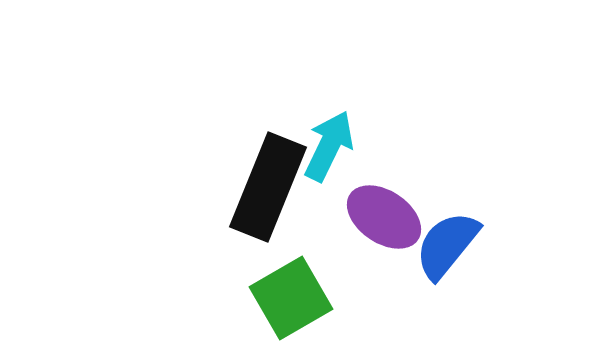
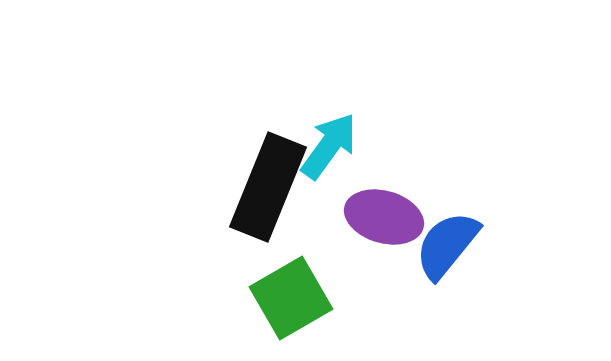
cyan arrow: rotated 10 degrees clockwise
purple ellipse: rotated 18 degrees counterclockwise
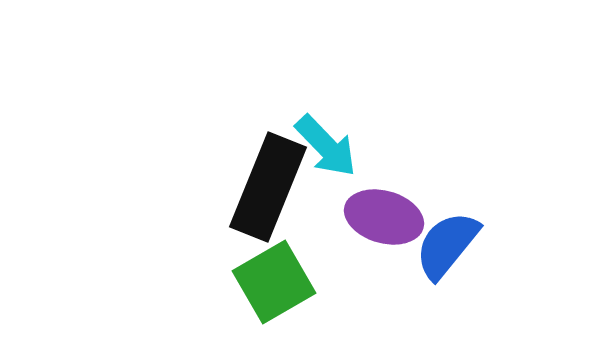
cyan arrow: moved 3 px left; rotated 100 degrees clockwise
green square: moved 17 px left, 16 px up
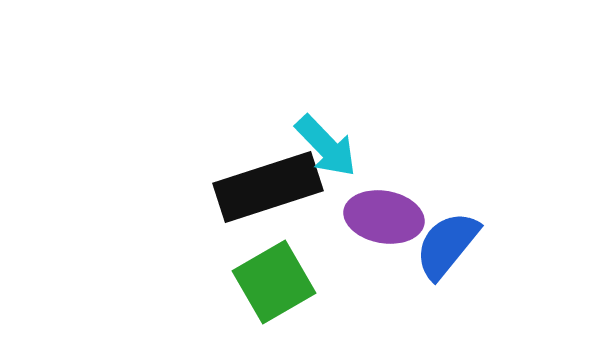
black rectangle: rotated 50 degrees clockwise
purple ellipse: rotated 6 degrees counterclockwise
